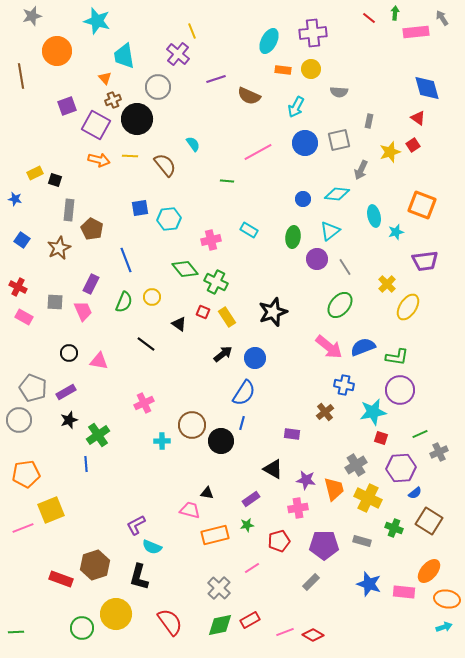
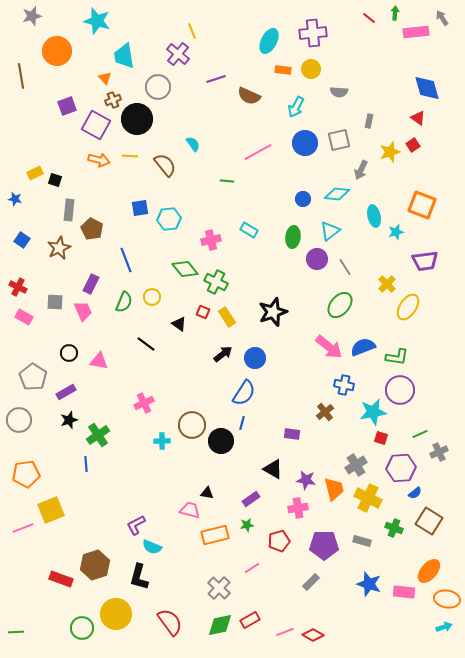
gray pentagon at (33, 388): moved 11 px up; rotated 12 degrees clockwise
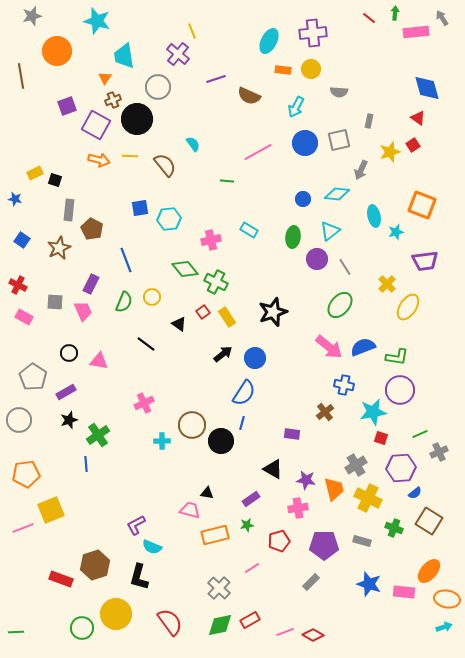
orange triangle at (105, 78): rotated 16 degrees clockwise
red cross at (18, 287): moved 2 px up
red square at (203, 312): rotated 32 degrees clockwise
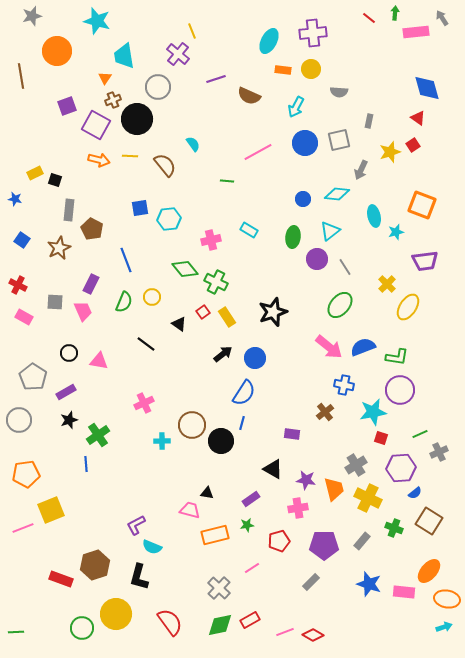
gray rectangle at (362, 541): rotated 66 degrees counterclockwise
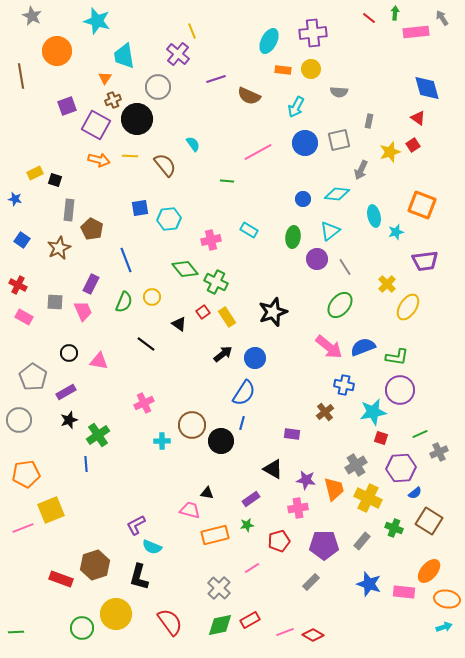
gray star at (32, 16): rotated 30 degrees counterclockwise
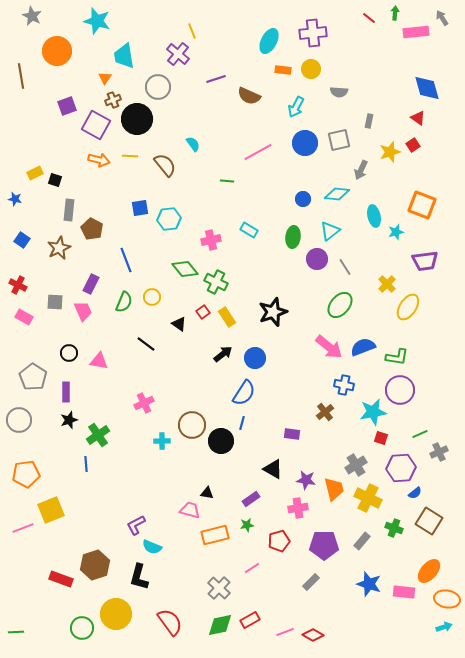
purple rectangle at (66, 392): rotated 60 degrees counterclockwise
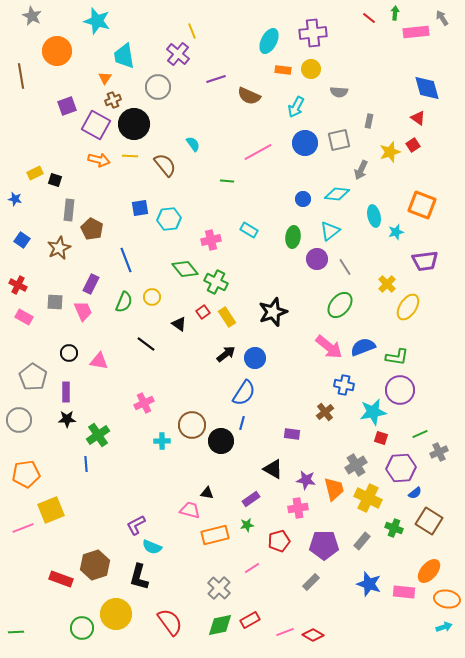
black circle at (137, 119): moved 3 px left, 5 px down
black arrow at (223, 354): moved 3 px right
black star at (69, 420): moved 2 px left, 1 px up; rotated 18 degrees clockwise
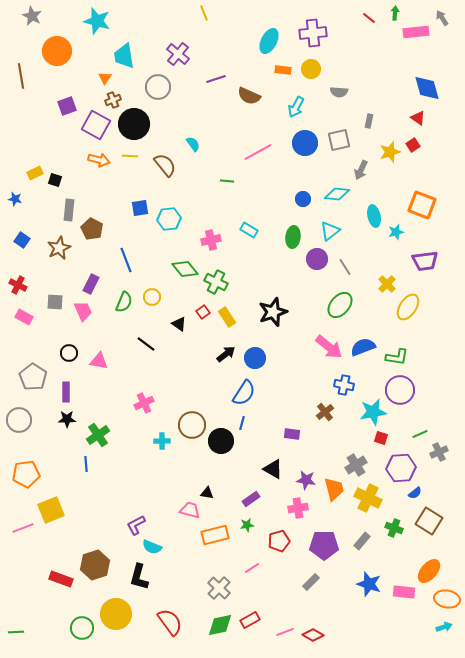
yellow line at (192, 31): moved 12 px right, 18 px up
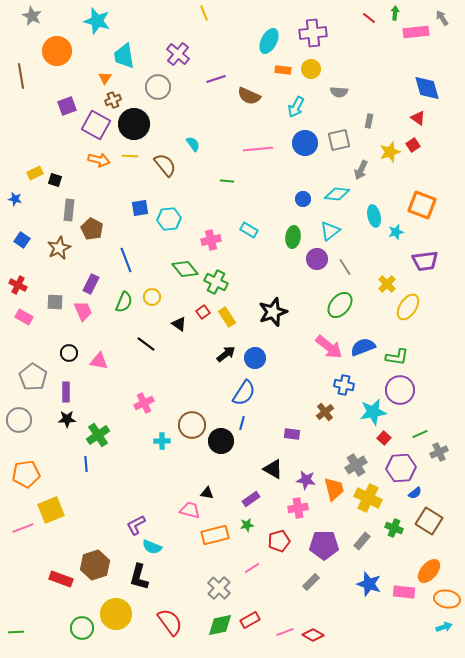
pink line at (258, 152): moved 3 px up; rotated 24 degrees clockwise
red square at (381, 438): moved 3 px right; rotated 24 degrees clockwise
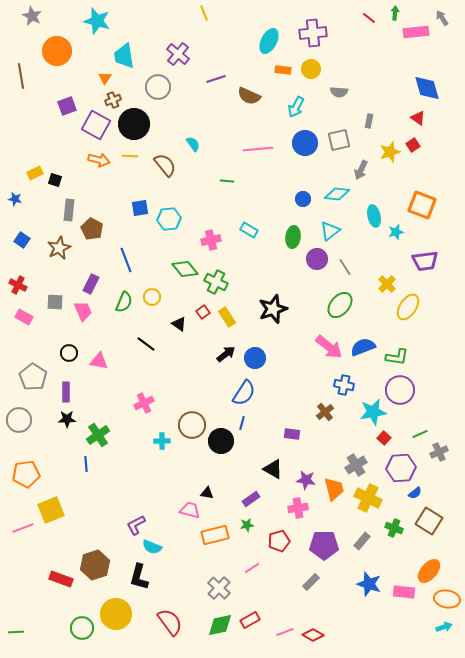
black star at (273, 312): moved 3 px up
